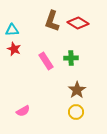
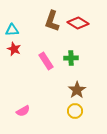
yellow circle: moved 1 px left, 1 px up
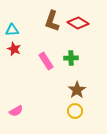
pink semicircle: moved 7 px left
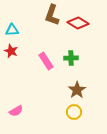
brown L-shape: moved 6 px up
red star: moved 3 px left, 2 px down
yellow circle: moved 1 px left, 1 px down
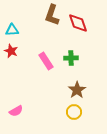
red diamond: rotated 40 degrees clockwise
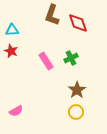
green cross: rotated 24 degrees counterclockwise
yellow circle: moved 2 px right
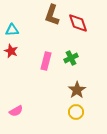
pink rectangle: rotated 48 degrees clockwise
